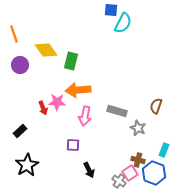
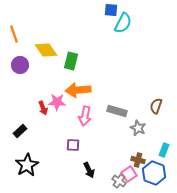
pink square: moved 1 px left, 1 px down
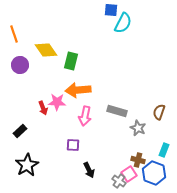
brown semicircle: moved 3 px right, 6 px down
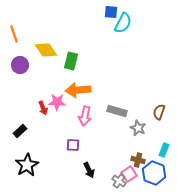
blue square: moved 2 px down
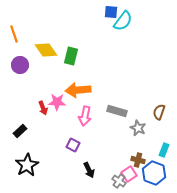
cyan semicircle: moved 2 px up; rotated 10 degrees clockwise
green rectangle: moved 5 px up
purple square: rotated 24 degrees clockwise
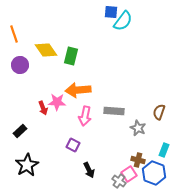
gray rectangle: moved 3 px left; rotated 12 degrees counterclockwise
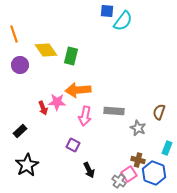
blue square: moved 4 px left, 1 px up
cyan rectangle: moved 3 px right, 2 px up
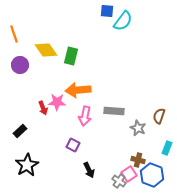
brown semicircle: moved 4 px down
blue hexagon: moved 2 px left, 2 px down
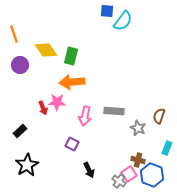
orange arrow: moved 6 px left, 8 px up
purple square: moved 1 px left, 1 px up
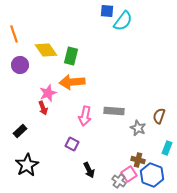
pink star: moved 9 px left, 9 px up; rotated 24 degrees counterclockwise
